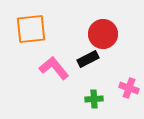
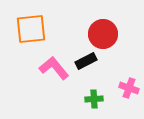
black rectangle: moved 2 px left, 2 px down
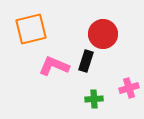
orange square: rotated 8 degrees counterclockwise
black rectangle: rotated 45 degrees counterclockwise
pink L-shape: moved 2 px up; rotated 28 degrees counterclockwise
pink cross: rotated 36 degrees counterclockwise
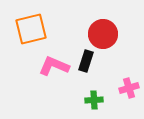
green cross: moved 1 px down
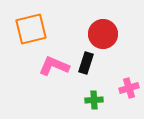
black rectangle: moved 2 px down
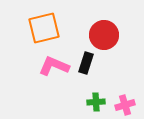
orange square: moved 13 px right, 1 px up
red circle: moved 1 px right, 1 px down
pink cross: moved 4 px left, 17 px down
green cross: moved 2 px right, 2 px down
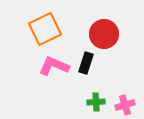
orange square: moved 1 px right, 1 px down; rotated 12 degrees counterclockwise
red circle: moved 1 px up
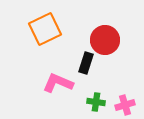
red circle: moved 1 px right, 6 px down
pink L-shape: moved 4 px right, 17 px down
green cross: rotated 12 degrees clockwise
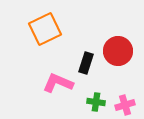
red circle: moved 13 px right, 11 px down
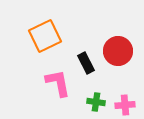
orange square: moved 7 px down
black rectangle: rotated 45 degrees counterclockwise
pink L-shape: rotated 56 degrees clockwise
pink cross: rotated 12 degrees clockwise
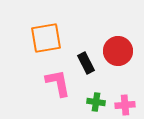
orange square: moved 1 px right, 2 px down; rotated 16 degrees clockwise
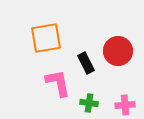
green cross: moved 7 px left, 1 px down
